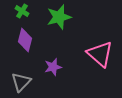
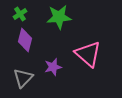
green cross: moved 2 px left, 3 px down; rotated 24 degrees clockwise
green star: rotated 10 degrees clockwise
pink triangle: moved 12 px left
gray triangle: moved 2 px right, 4 px up
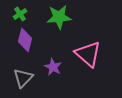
purple star: rotated 30 degrees counterclockwise
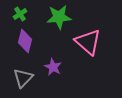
purple diamond: moved 1 px down
pink triangle: moved 12 px up
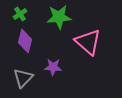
purple star: rotated 24 degrees counterclockwise
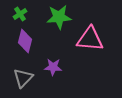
pink triangle: moved 2 px right, 3 px up; rotated 36 degrees counterclockwise
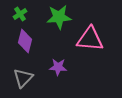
purple star: moved 5 px right
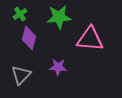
purple diamond: moved 4 px right, 3 px up
gray triangle: moved 2 px left, 3 px up
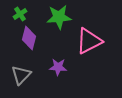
pink triangle: moved 1 px left, 2 px down; rotated 32 degrees counterclockwise
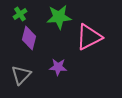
pink triangle: moved 4 px up
